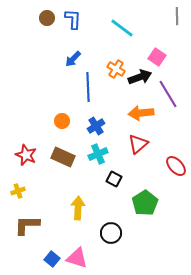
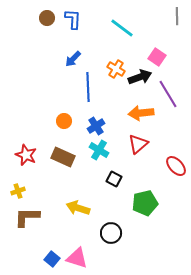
orange circle: moved 2 px right
cyan cross: moved 1 px right, 4 px up; rotated 36 degrees counterclockwise
green pentagon: rotated 20 degrees clockwise
yellow arrow: rotated 75 degrees counterclockwise
brown L-shape: moved 8 px up
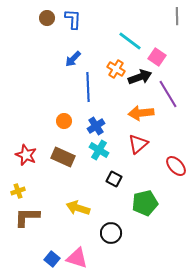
cyan line: moved 8 px right, 13 px down
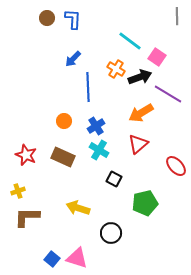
purple line: rotated 28 degrees counterclockwise
orange arrow: rotated 25 degrees counterclockwise
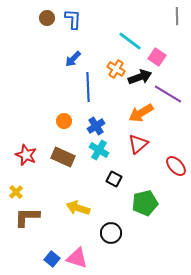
yellow cross: moved 2 px left, 1 px down; rotated 24 degrees counterclockwise
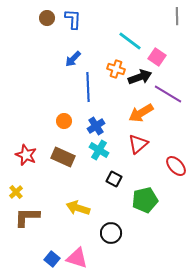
orange cross: rotated 12 degrees counterclockwise
green pentagon: moved 3 px up
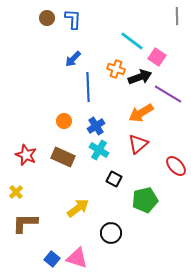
cyan line: moved 2 px right
yellow arrow: rotated 125 degrees clockwise
brown L-shape: moved 2 px left, 6 px down
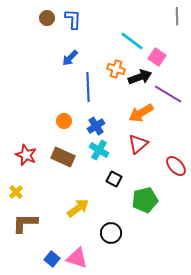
blue arrow: moved 3 px left, 1 px up
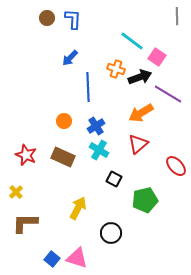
yellow arrow: rotated 25 degrees counterclockwise
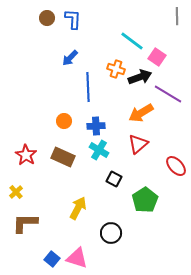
blue cross: rotated 30 degrees clockwise
red star: rotated 10 degrees clockwise
green pentagon: rotated 20 degrees counterclockwise
